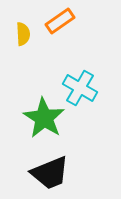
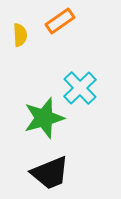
yellow semicircle: moved 3 px left, 1 px down
cyan cross: rotated 16 degrees clockwise
green star: rotated 24 degrees clockwise
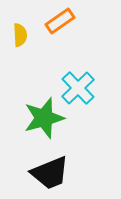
cyan cross: moved 2 px left
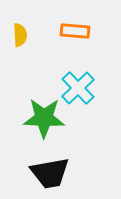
orange rectangle: moved 15 px right, 10 px down; rotated 40 degrees clockwise
green star: rotated 18 degrees clockwise
black trapezoid: rotated 12 degrees clockwise
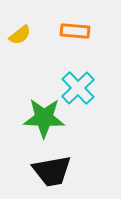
yellow semicircle: rotated 55 degrees clockwise
black trapezoid: moved 2 px right, 2 px up
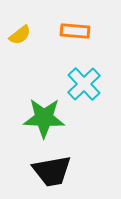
cyan cross: moved 6 px right, 4 px up
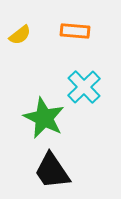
cyan cross: moved 3 px down
green star: rotated 24 degrees clockwise
black trapezoid: rotated 66 degrees clockwise
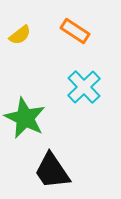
orange rectangle: rotated 28 degrees clockwise
green star: moved 19 px left
